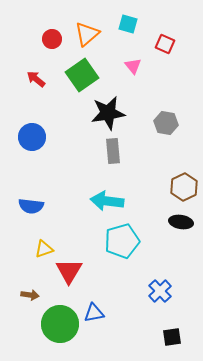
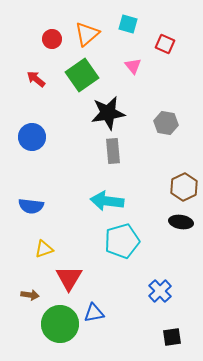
red triangle: moved 7 px down
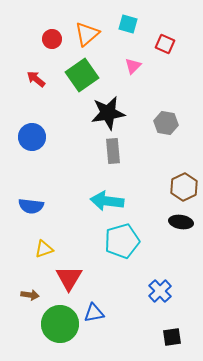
pink triangle: rotated 24 degrees clockwise
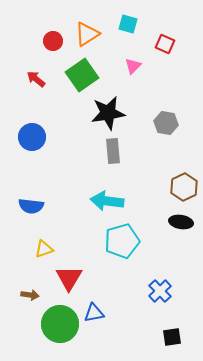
orange triangle: rotated 8 degrees clockwise
red circle: moved 1 px right, 2 px down
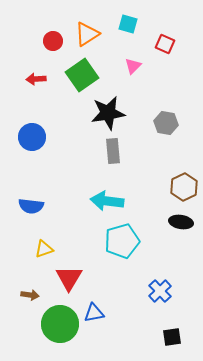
red arrow: rotated 42 degrees counterclockwise
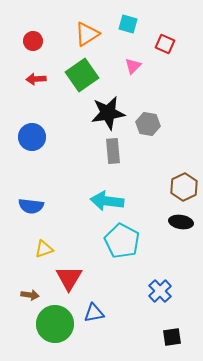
red circle: moved 20 px left
gray hexagon: moved 18 px left, 1 px down
cyan pentagon: rotated 28 degrees counterclockwise
green circle: moved 5 px left
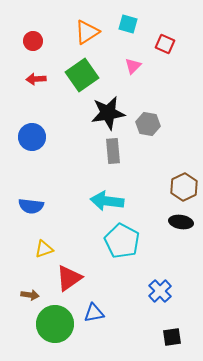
orange triangle: moved 2 px up
red triangle: rotated 24 degrees clockwise
